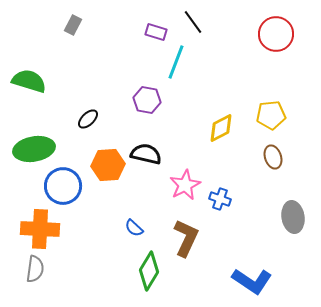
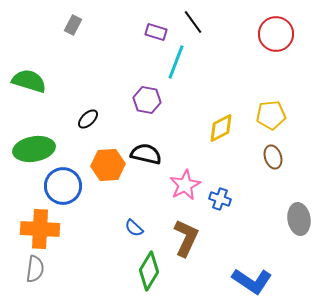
gray ellipse: moved 6 px right, 2 px down
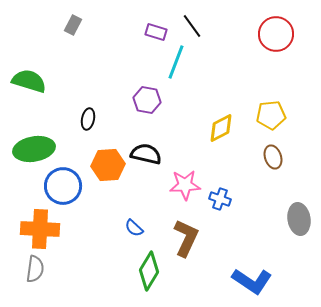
black line: moved 1 px left, 4 px down
black ellipse: rotated 35 degrees counterclockwise
pink star: rotated 24 degrees clockwise
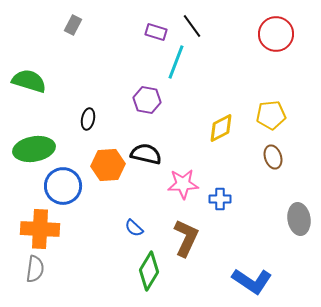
pink star: moved 2 px left, 1 px up
blue cross: rotated 20 degrees counterclockwise
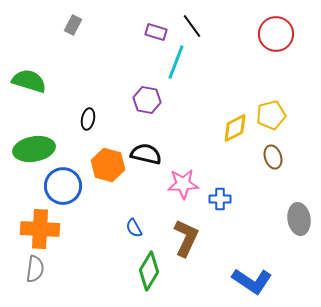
yellow pentagon: rotated 8 degrees counterclockwise
yellow diamond: moved 14 px right
orange hexagon: rotated 20 degrees clockwise
blue semicircle: rotated 18 degrees clockwise
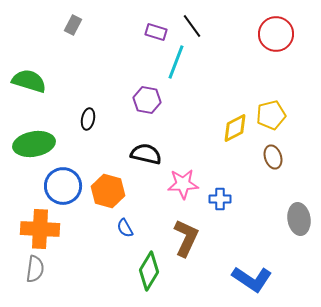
green ellipse: moved 5 px up
orange hexagon: moved 26 px down
blue semicircle: moved 9 px left
blue L-shape: moved 2 px up
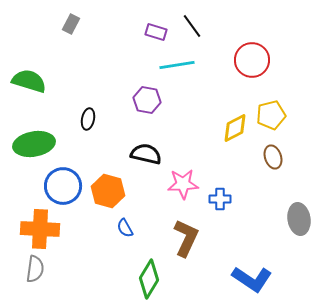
gray rectangle: moved 2 px left, 1 px up
red circle: moved 24 px left, 26 px down
cyan line: moved 1 px right, 3 px down; rotated 60 degrees clockwise
green diamond: moved 8 px down
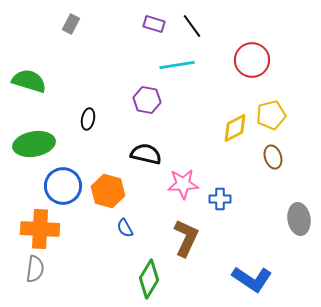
purple rectangle: moved 2 px left, 8 px up
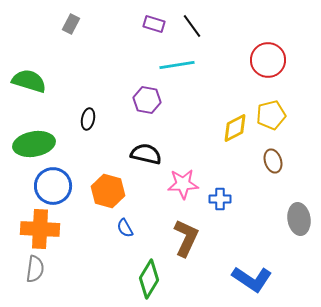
red circle: moved 16 px right
brown ellipse: moved 4 px down
blue circle: moved 10 px left
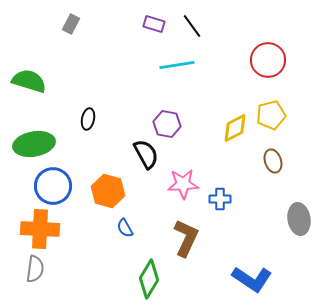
purple hexagon: moved 20 px right, 24 px down
black semicircle: rotated 48 degrees clockwise
